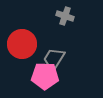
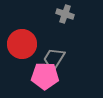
gray cross: moved 2 px up
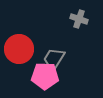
gray cross: moved 14 px right, 5 px down
red circle: moved 3 px left, 5 px down
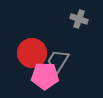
red circle: moved 13 px right, 4 px down
gray trapezoid: moved 4 px right, 2 px down
